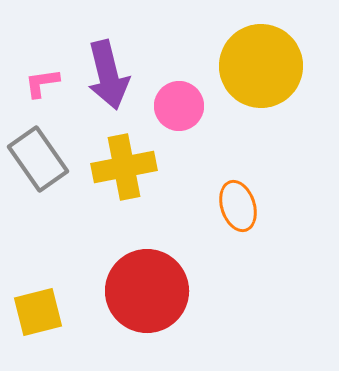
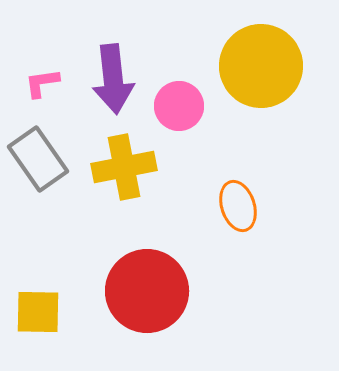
purple arrow: moved 5 px right, 4 px down; rotated 8 degrees clockwise
yellow square: rotated 15 degrees clockwise
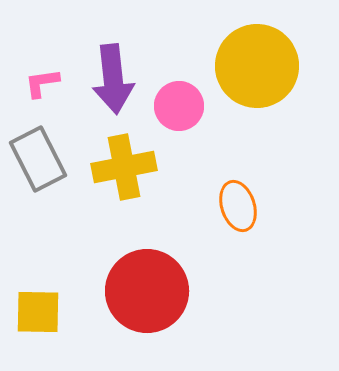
yellow circle: moved 4 px left
gray rectangle: rotated 8 degrees clockwise
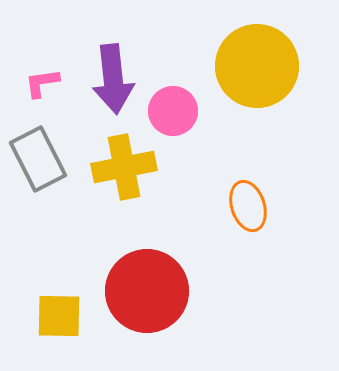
pink circle: moved 6 px left, 5 px down
orange ellipse: moved 10 px right
yellow square: moved 21 px right, 4 px down
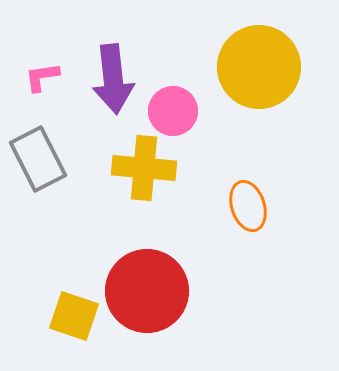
yellow circle: moved 2 px right, 1 px down
pink L-shape: moved 6 px up
yellow cross: moved 20 px right, 1 px down; rotated 16 degrees clockwise
yellow square: moved 15 px right; rotated 18 degrees clockwise
